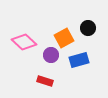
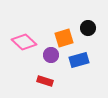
orange square: rotated 12 degrees clockwise
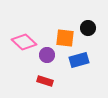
orange square: moved 1 px right; rotated 24 degrees clockwise
purple circle: moved 4 px left
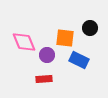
black circle: moved 2 px right
pink diamond: rotated 25 degrees clockwise
blue rectangle: rotated 42 degrees clockwise
red rectangle: moved 1 px left, 2 px up; rotated 21 degrees counterclockwise
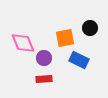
orange square: rotated 18 degrees counterclockwise
pink diamond: moved 1 px left, 1 px down
purple circle: moved 3 px left, 3 px down
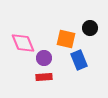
orange square: moved 1 px right, 1 px down; rotated 24 degrees clockwise
blue rectangle: rotated 42 degrees clockwise
red rectangle: moved 2 px up
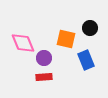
blue rectangle: moved 7 px right
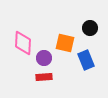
orange square: moved 1 px left, 4 px down
pink diamond: rotated 25 degrees clockwise
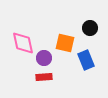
pink diamond: rotated 15 degrees counterclockwise
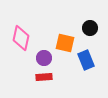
pink diamond: moved 2 px left, 5 px up; rotated 25 degrees clockwise
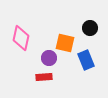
purple circle: moved 5 px right
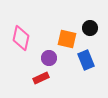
orange square: moved 2 px right, 4 px up
red rectangle: moved 3 px left, 1 px down; rotated 21 degrees counterclockwise
